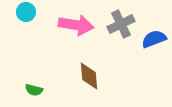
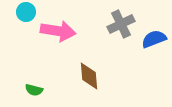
pink arrow: moved 18 px left, 6 px down
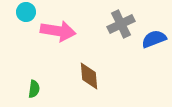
green semicircle: moved 1 px up; rotated 96 degrees counterclockwise
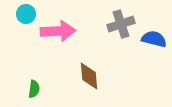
cyan circle: moved 2 px down
gray cross: rotated 8 degrees clockwise
pink arrow: rotated 12 degrees counterclockwise
blue semicircle: rotated 35 degrees clockwise
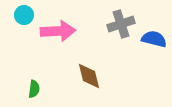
cyan circle: moved 2 px left, 1 px down
brown diamond: rotated 8 degrees counterclockwise
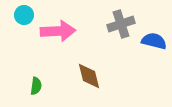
blue semicircle: moved 2 px down
green semicircle: moved 2 px right, 3 px up
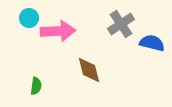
cyan circle: moved 5 px right, 3 px down
gray cross: rotated 16 degrees counterclockwise
blue semicircle: moved 2 px left, 2 px down
brown diamond: moved 6 px up
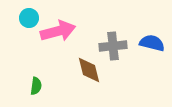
gray cross: moved 8 px left, 22 px down; rotated 28 degrees clockwise
pink arrow: rotated 12 degrees counterclockwise
